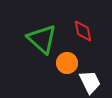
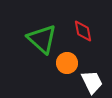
white trapezoid: moved 2 px right
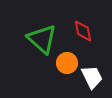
white trapezoid: moved 5 px up
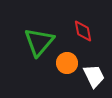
green triangle: moved 3 px left, 3 px down; rotated 28 degrees clockwise
white trapezoid: moved 2 px right, 1 px up
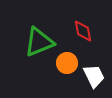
green triangle: rotated 28 degrees clockwise
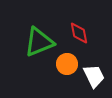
red diamond: moved 4 px left, 2 px down
orange circle: moved 1 px down
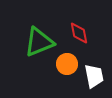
white trapezoid: rotated 15 degrees clockwise
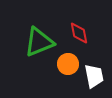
orange circle: moved 1 px right
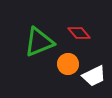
red diamond: rotated 30 degrees counterclockwise
white trapezoid: rotated 75 degrees clockwise
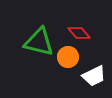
green triangle: rotated 36 degrees clockwise
orange circle: moved 7 px up
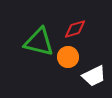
red diamond: moved 4 px left, 4 px up; rotated 65 degrees counterclockwise
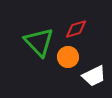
red diamond: moved 1 px right
green triangle: rotated 32 degrees clockwise
